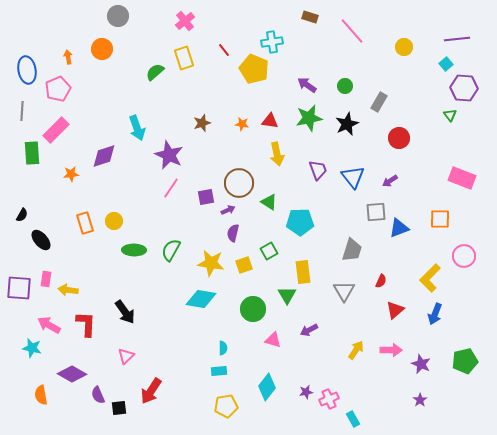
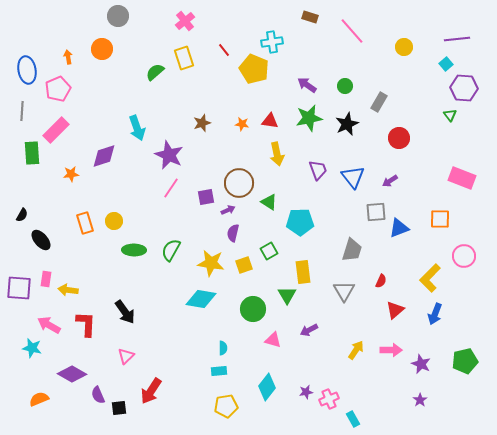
orange semicircle at (41, 395): moved 2 px left, 4 px down; rotated 78 degrees clockwise
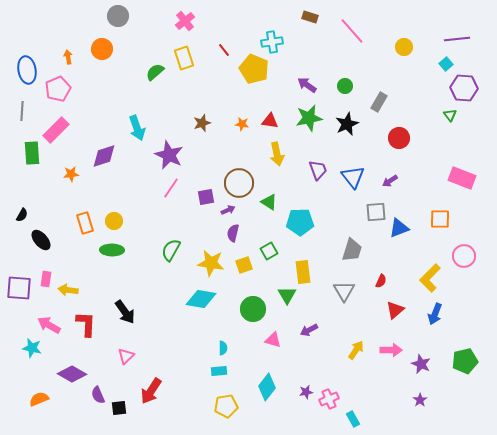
green ellipse at (134, 250): moved 22 px left
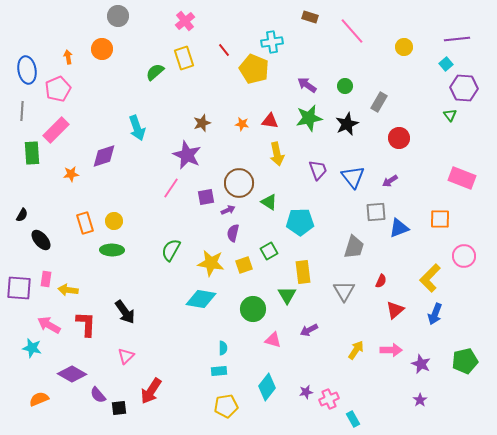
purple star at (169, 155): moved 18 px right
gray trapezoid at (352, 250): moved 2 px right, 3 px up
purple semicircle at (98, 395): rotated 18 degrees counterclockwise
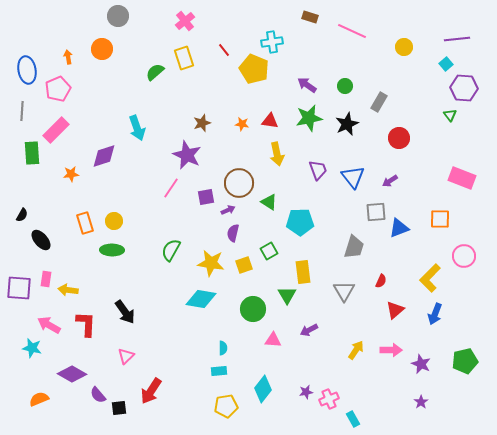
pink line at (352, 31): rotated 24 degrees counterclockwise
pink triangle at (273, 340): rotated 12 degrees counterclockwise
cyan diamond at (267, 387): moved 4 px left, 2 px down
purple star at (420, 400): moved 1 px right, 2 px down
